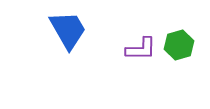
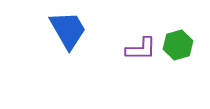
green hexagon: moved 1 px left
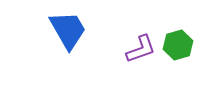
purple L-shape: rotated 20 degrees counterclockwise
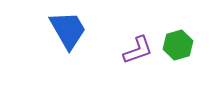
purple L-shape: moved 3 px left, 1 px down
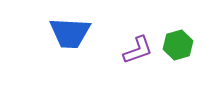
blue trapezoid: moved 2 px right, 3 px down; rotated 123 degrees clockwise
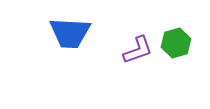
green hexagon: moved 2 px left, 2 px up
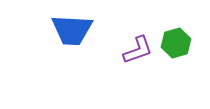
blue trapezoid: moved 2 px right, 3 px up
